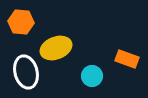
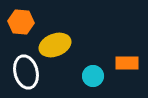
yellow ellipse: moved 1 px left, 3 px up
orange rectangle: moved 4 px down; rotated 20 degrees counterclockwise
cyan circle: moved 1 px right
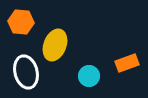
yellow ellipse: rotated 48 degrees counterclockwise
orange rectangle: rotated 20 degrees counterclockwise
cyan circle: moved 4 px left
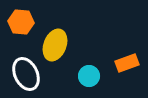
white ellipse: moved 2 px down; rotated 12 degrees counterclockwise
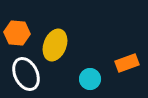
orange hexagon: moved 4 px left, 11 px down
cyan circle: moved 1 px right, 3 px down
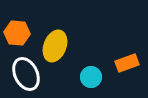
yellow ellipse: moved 1 px down
cyan circle: moved 1 px right, 2 px up
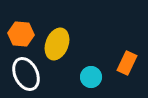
orange hexagon: moved 4 px right, 1 px down
yellow ellipse: moved 2 px right, 2 px up
orange rectangle: rotated 45 degrees counterclockwise
